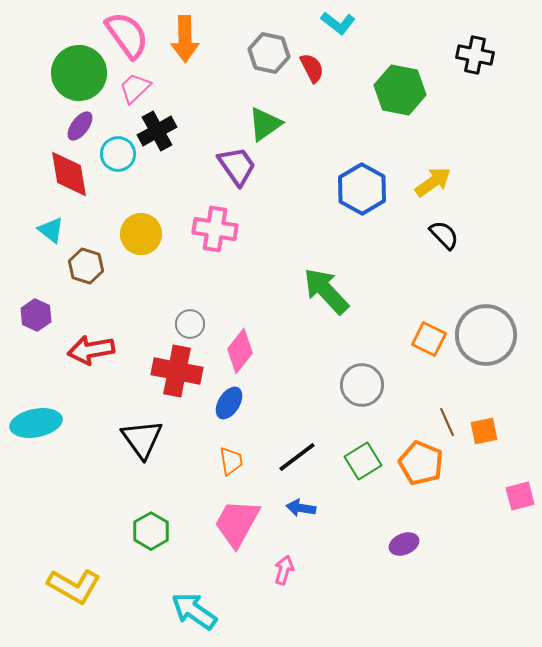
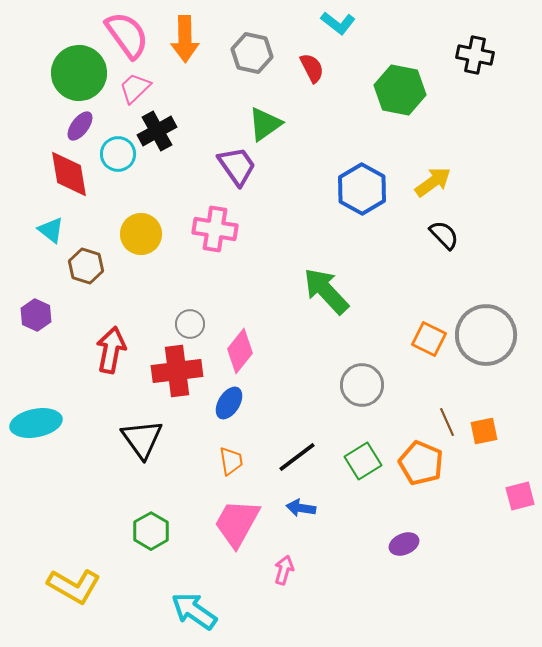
gray hexagon at (269, 53): moved 17 px left
red arrow at (91, 350): moved 20 px right; rotated 111 degrees clockwise
red cross at (177, 371): rotated 18 degrees counterclockwise
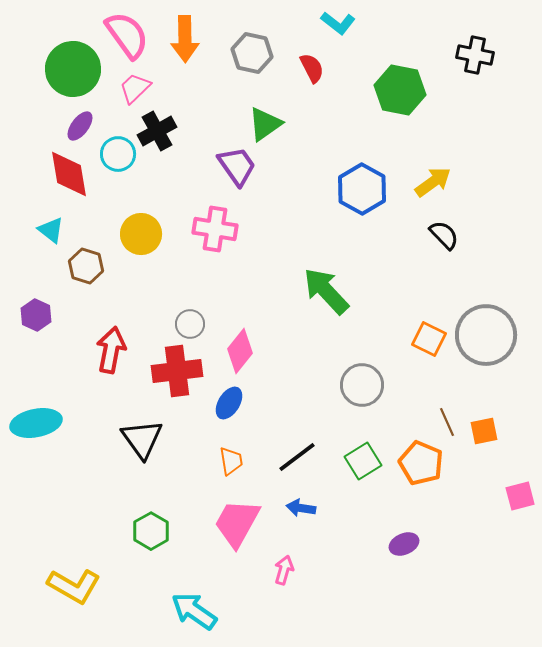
green circle at (79, 73): moved 6 px left, 4 px up
